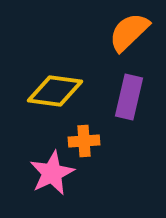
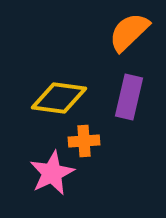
yellow diamond: moved 4 px right, 7 px down
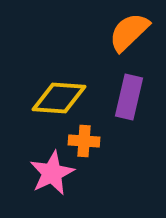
yellow diamond: rotated 4 degrees counterclockwise
orange cross: rotated 8 degrees clockwise
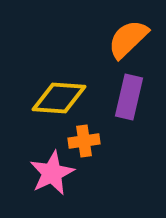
orange semicircle: moved 1 px left, 7 px down
orange cross: rotated 12 degrees counterclockwise
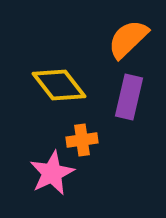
yellow diamond: moved 13 px up; rotated 48 degrees clockwise
orange cross: moved 2 px left, 1 px up
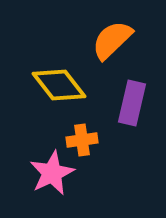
orange semicircle: moved 16 px left, 1 px down
purple rectangle: moved 3 px right, 6 px down
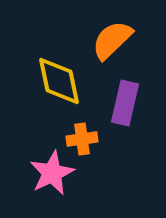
yellow diamond: moved 4 px up; rotated 26 degrees clockwise
purple rectangle: moved 7 px left
orange cross: moved 1 px up
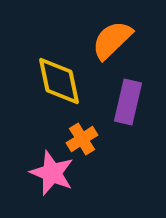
purple rectangle: moved 3 px right, 1 px up
orange cross: rotated 24 degrees counterclockwise
pink star: rotated 24 degrees counterclockwise
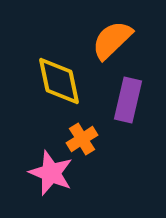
purple rectangle: moved 2 px up
pink star: moved 1 px left
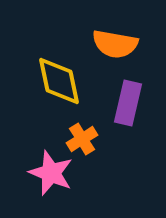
orange semicircle: moved 3 px right, 4 px down; rotated 126 degrees counterclockwise
purple rectangle: moved 3 px down
